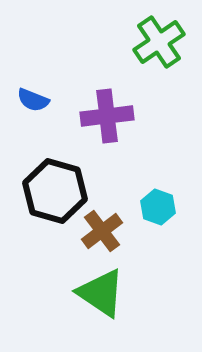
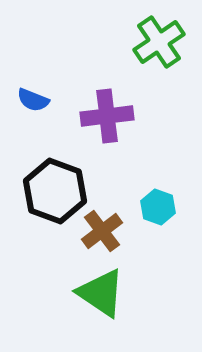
black hexagon: rotated 4 degrees clockwise
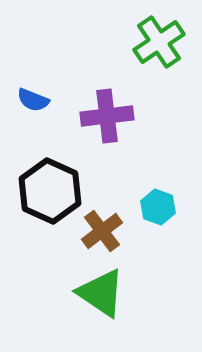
black hexagon: moved 5 px left; rotated 4 degrees clockwise
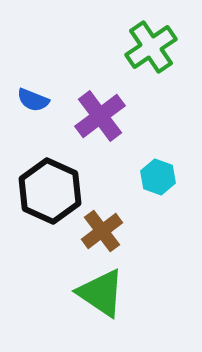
green cross: moved 8 px left, 5 px down
purple cross: moved 7 px left; rotated 30 degrees counterclockwise
cyan hexagon: moved 30 px up
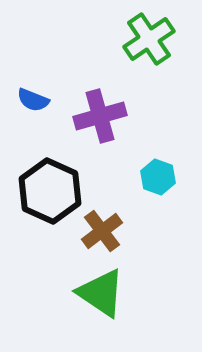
green cross: moved 2 px left, 8 px up
purple cross: rotated 21 degrees clockwise
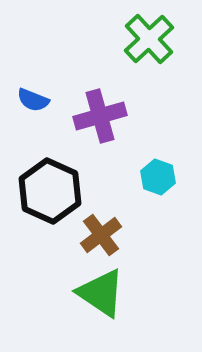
green cross: rotated 9 degrees counterclockwise
brown cross: moved 1 px left, 4 px down
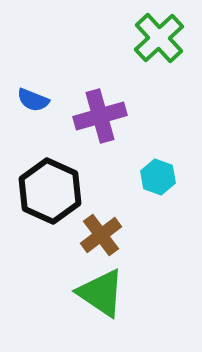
green cross: moved 10 px right, 1 px up
